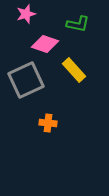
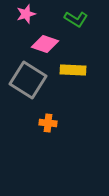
green L-shape: moved 2 px left, 5 px up; rotated 20 degrees clockwise
yellow rectangle: moved 1 px left; rotated 45 degrees counterclockwise
gray square: moved 2 px right; rotated 33 degrees counterclockwise
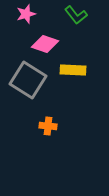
green L-shape: moved 4 px up; rotated 20 degrees clockwise
orange cross: moved 3 px down
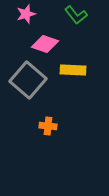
gray square: rotated 9 degrees clockwise
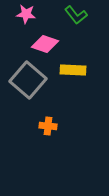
pink star: rotated 24 degrees clockwise
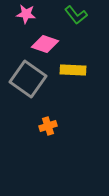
gray square: moved 1 px up; rotated 6 degrees counterclockwise
orange cross: rotated 24 degrees counterclockwise
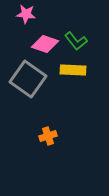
green L-shape: moved 26 px down
orange cross: moved 10 px down
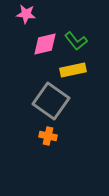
pink diamond: rotated 32 degrees counterclockwise
yellow rectangle: rotated 15 degrees counterclockwise
gray square: moved 23 px right, 22 px down
orange cross: rotated 30 degrees clockwise
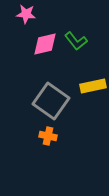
yellow rectangle: moved 20 px right, 16 px down
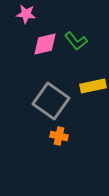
orange cross: moved 11 px right
